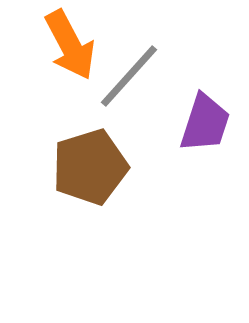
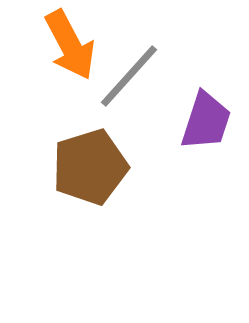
purple trapezoid: moved 1 px right, 2 px up
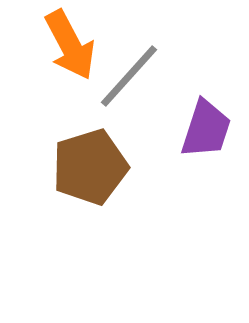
purple trapezoid: moved 8 px down
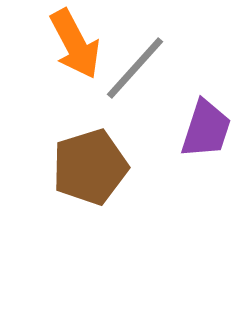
orange arrow: moved 5 px right, 1 px up
gray line: moved 6 px right, 8 px up
